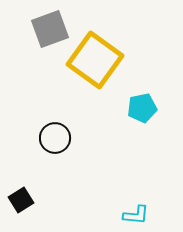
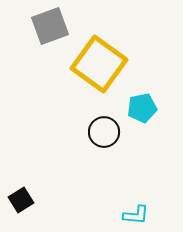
gray square: moved 3 px up
yellow square: moved 4 px right, 4 px down
black circle: moved 49 px right, 6 px up
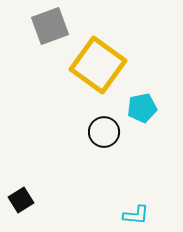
yellow square: moved 1 px left, 1 px down
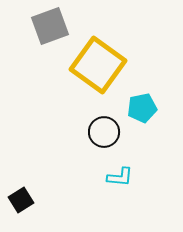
cyan L-shape: moved 16 px left, 38 px up
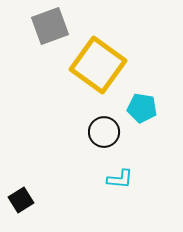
cyan pentagon: rotated 20 degrees clockwise
cyan L-shape: moved 2 px down
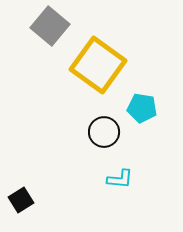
gray square: rotated 30 degrees counterclockwise
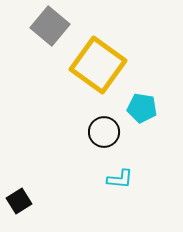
black square: moved 2 px left, 1 px down
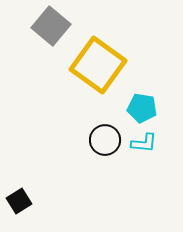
gray square: moved 1 px right
black circle: moved 1 px right, 8 px down
cyan L-shape: moved 24 px right, 36 px up
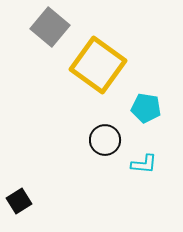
gray square: moved 1 px left, 1 px down
cyan pentagon: moved 4 px right
cyan L-shape: moved 21 px down
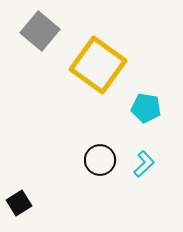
gray square: moved 10 px left, 4 px down
black circle: moved 5 px left, 20 px down
cyan L-shape: rotated 48 degrees counterclockwise
black square: moved 2 px down
